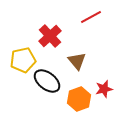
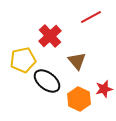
orange hexagon: rotated 15 degrees counterclockwise
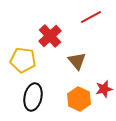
yellow pentagon: rotated 20 degrees clockwise
black ellipse: moved 14 px left, 16 px down; rotated 64 degrees clockwise
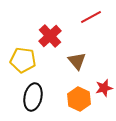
red star: moved 1 px up
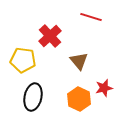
red line: rotated 45 degrees clockwise
brown triangle: moved 2 px right
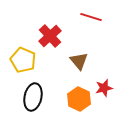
yellow pentagon: rotated 15 degrees clockwise
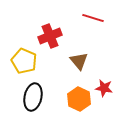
red line: moved 2 px right, 1 px down
red cross: rotated 20 degrees clockwise
yellow pentagon: moved 1 px right, 1 px down
red star: rotated 24 degrees clockwise
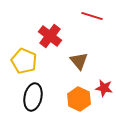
red line: moved 1 px left, 2 px up
red cross: rotated 30 degrees counterclockwise
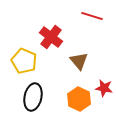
red cross: moved 1 px right, 1 px down
